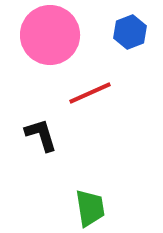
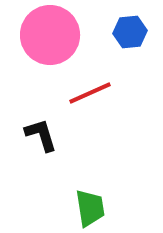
blue hexagon: rotated 16 degrees clockwise
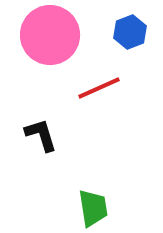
blue hexagon: rotated 16 degrees counterclockwise
red line: moved 9 px right, 5 px up
green trapezoid: moved 3 px right
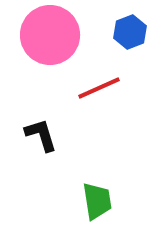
green trapezoid: moved 4 px right, 7 px up
